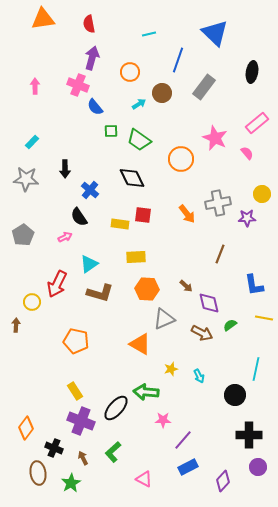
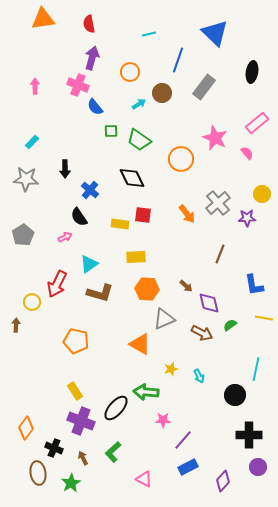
gray cross at (218, 203): rotated 30 degrees counterclockwise
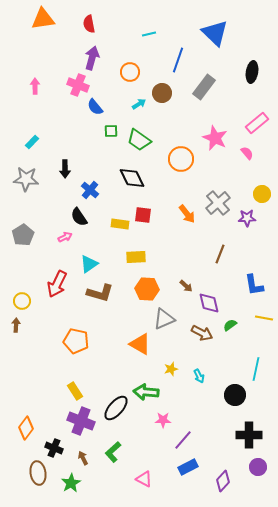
yellow circle at (32, 302): moved 10 px left, 1 px up
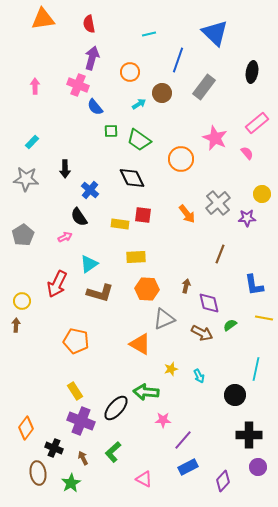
brown arrow at (186, 286): rotated 120 degrees counterclockwise
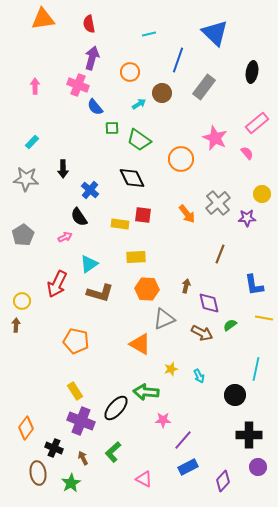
green square at (111, 131): moved 1 px right, 3 px up
black arrow at (65, 169): moved 2 px left
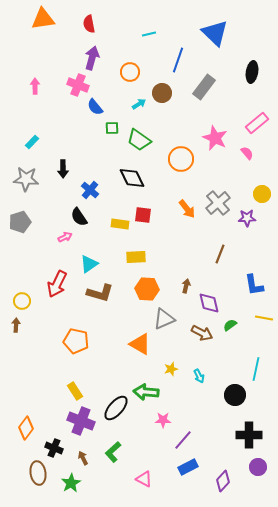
orange arrow at (187, 214): moved 5 px up
gray pentagon at (23, 235): moved 3 px left, 13 px up; rotated 15 degrees clockwise
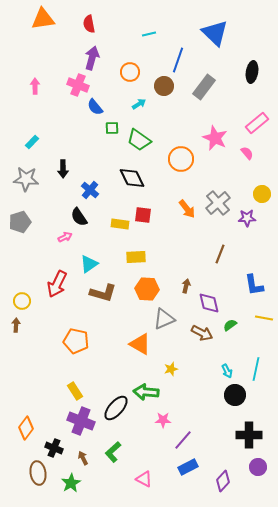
brown circle at (162, 93): moved 2 px right, 7 px up
brown L-shape at (100, 293): moved 3 px right
cyan arrow at (199, 376): moved 28 px right, 5 px up
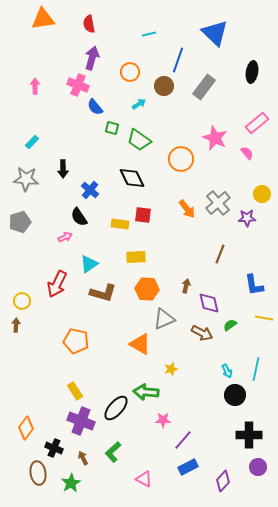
green square at (112, 128): rotated 16 degrees clockwise
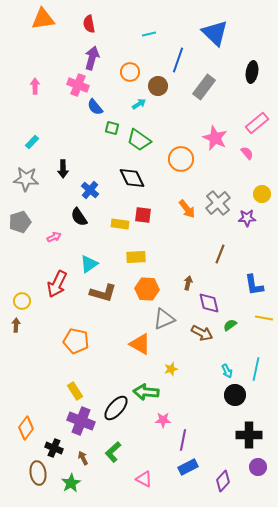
brown circle at (164, 86): moved 6 px left
pink arrow at (65, 237): moved 11 px left
brown arrow at (186, 286): moved 2 px right, 3 px up
purple line at (183, 440): rotated 30 degrees counterclockwise
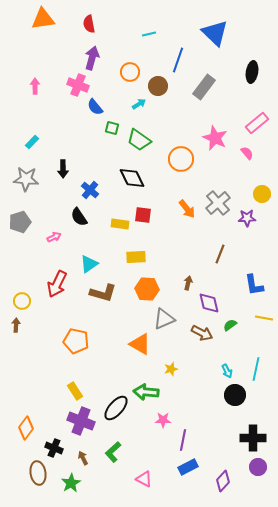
black cross at (249, 435): moved 4 px right, 3 px down
